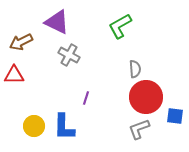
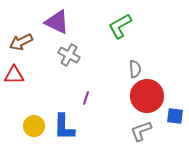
red circle: moved 1 px right, 1 px up
gray L-shape: moved 2 px right, 2 px down
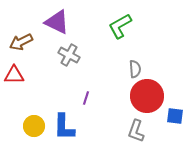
gray L-shape: moved 5 px left; rotated 50 degrees counterclockwise
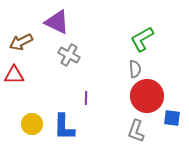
green L-shape: moved 22 px right, 13 px down
purple line: rotated 16 degrees counterclockwise
blue square: moved 3 px left, 2 px down
yellow circle: moved 2 px left, 2 px up
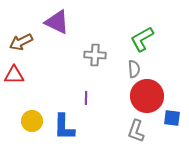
gray cross: moved 26 px right; rotated 25 degrees counterclockwise
gray semicircle: moved 1 px left
yellow circle: moved 3 px up
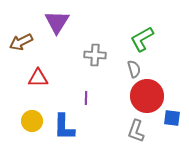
purple triangle: rotated 36 degrees clockwise
gray semicircle: rotated 12 degrees counterclockwise
red triangle: moved 24 px right, 3 px down
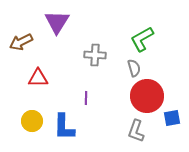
gray semicircle: moved 1 px up
blue square: rotated 18 degrees counterclockwise
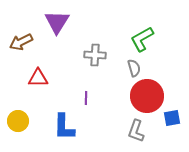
yellow circle: moved 14 px left
